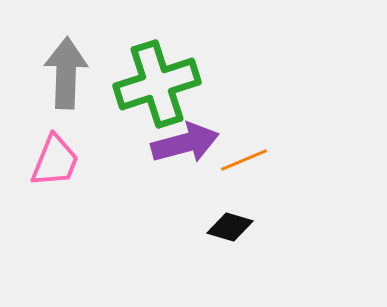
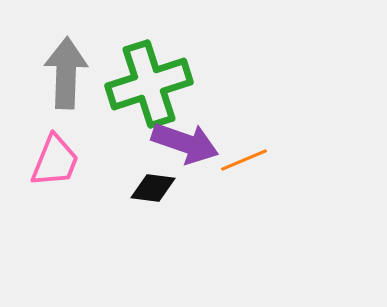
green cross: moved 8 px left
purple arrow: rotated 34 degrees clockwise
black diamond: moved 77 px left, 39 px up; rotated 9 degrees counterclockwise
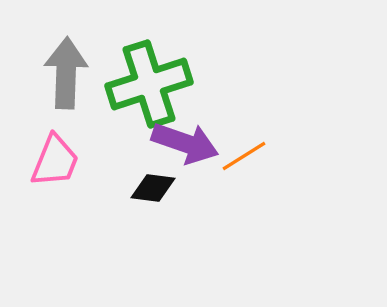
orange line: moved 4 px up; rotated 9 degrees counterclockwise
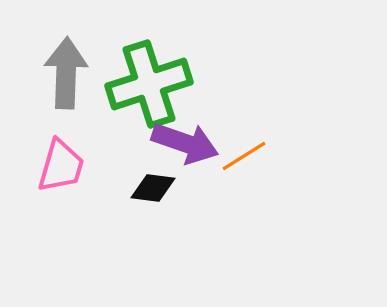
pink trapezoid: moved 6 px right, 5 px down; rotated 6 degrees counterclockwise
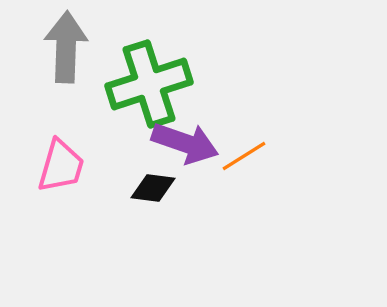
gray arrow: moved 26 px up
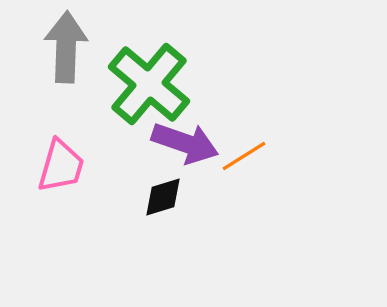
green cross: rotated 32 degrees counterclockwise
black diamond: moved 10 px right, 9 px down; rotated 24 degrees counterclockwise
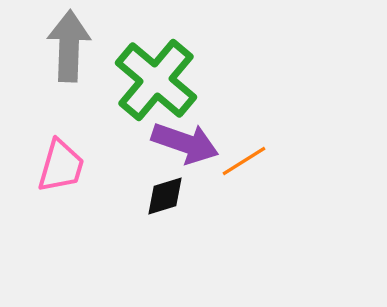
gray arrow: moved 3 px right, 1 px up
green cross: moved 7 px right, 4 px up
orange line: moved 5 px down
black diamond: moved 2 px right, 1 px up
